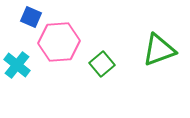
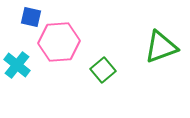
blue square: rotated 10 degrees counterclockwise
green triangle: moved 2 px right, 3 px up
green square: moved 1 px right, 6 px down
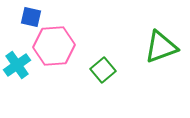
pink hexagon: moved 5 px left, 4 px down
cyan cross: rotated 16 degrees clockwise
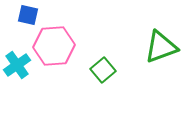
blue square: moved 3 px left, 2 px up
